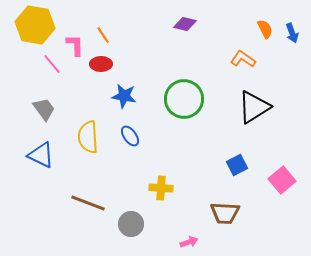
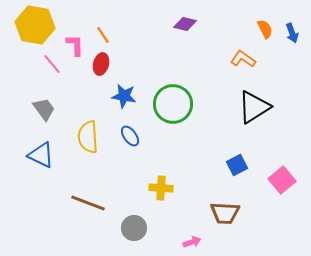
red ellipse: rotated 75 degrees counterclockwise
green circle: moved 11 px left, 5 px down
gray circle: moved 3 px right, 4 px down
pink arrow: moved 3 px right
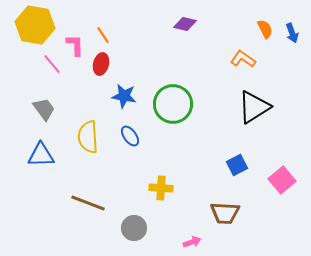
blue triangle: rotated 28 degrees counterclockwise
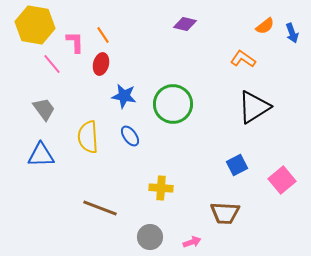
orange semicircle: moved 3 px up; rotated 78 degrees clockwise
pink L-shape: moved 3 px up
brown line: moved 12 px right, 5 px down
gray circle: moved 16 px right, 9 px down
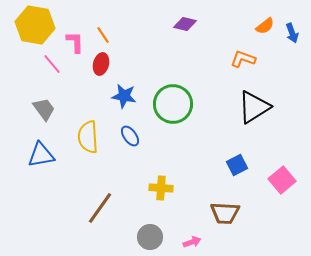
orange L-shape: rotated 15 degrees counterclockwise
blue triangle: rotated 8 degrees counterclockwise
brown line: rotated 76 degrees counterclockwise
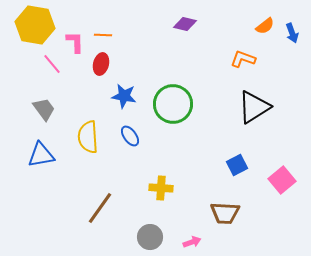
orange line: rotated 54 degrees counterclockwise
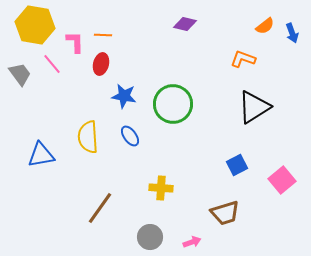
gray trapezoid: moved 24 px left, 35 px up
brown trapezoid: rotated 20 degrees counterclockwise
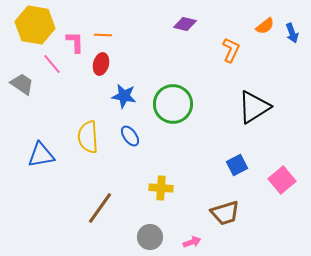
orange L-shape: moved 12 px left, 9 px up; rotated 95 degrees clockwise
gray trapezoid: moved 2 px right, 10 px down; rotated 20 degrees counterclockwise
